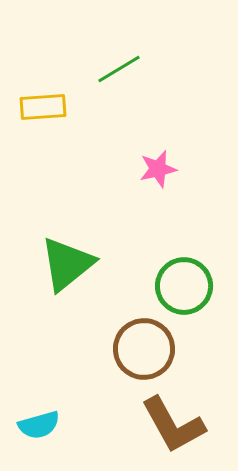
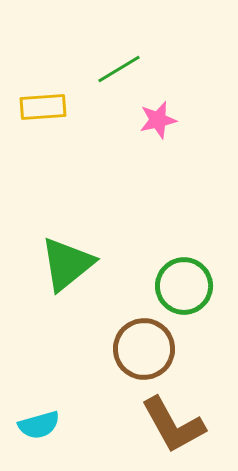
pink star: moved 49 px up
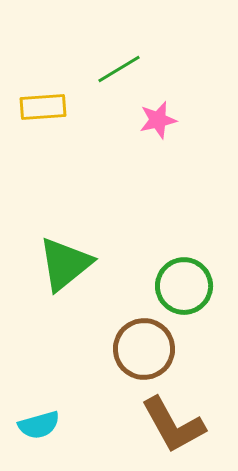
green triangle: moved 2 px left
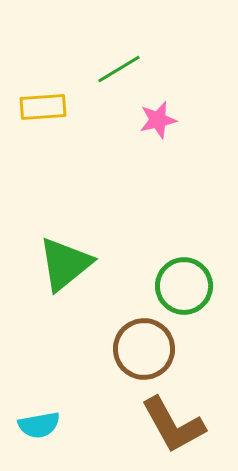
cyan semicircle: rotated 6 degrees clockwise
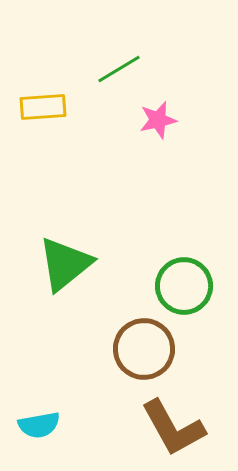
brown L-shape: moved 3 px down
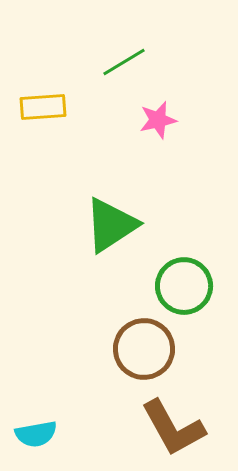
green line: moved 5 px right, 7 px up
green triangle: moved 46 px right, 39 px up; rotated 6 degrees clockwise
cyan semicircle: moved 3 px left, 9 px down
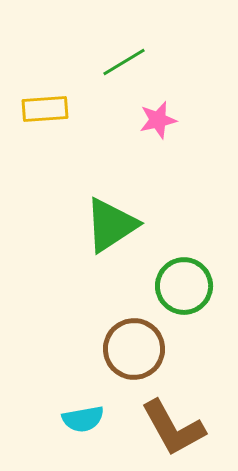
yellow rectangle: moved 2 px right, 2 px down
brown circle: moved 10 px left
cyan semicircle: moved 47 px right, 15 px up
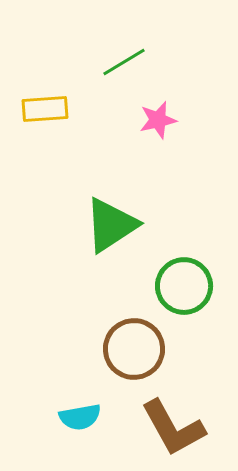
cyan semicircle: moved 3 px left, 2 px up
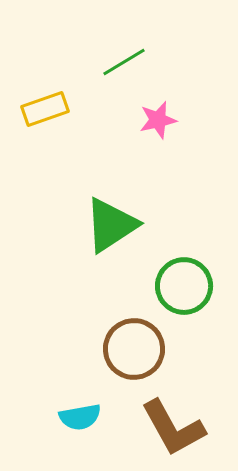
yellow rectangle: rotated 15 degrees counterclockwise
